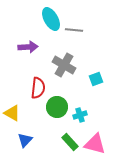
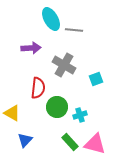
purple arrow: moved 3 px right, 1 px down
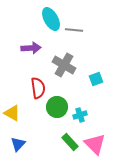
red semicircle: rotated 15 degrees counterclockwise
blue triangle: moved 7 px left, 4 px down
pink triangle: rotated 30 degrees clockwise
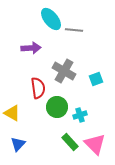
cyan ellipse: rotated 10 degrees counterclockwise
gray cross: moved 6 px down
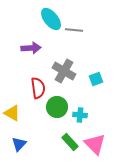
cyan cross: rotated 24 degrees clockwise
blue triangle: moved 1 px right
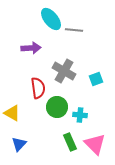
green rectangle: rotated 18 degrees clockwise
